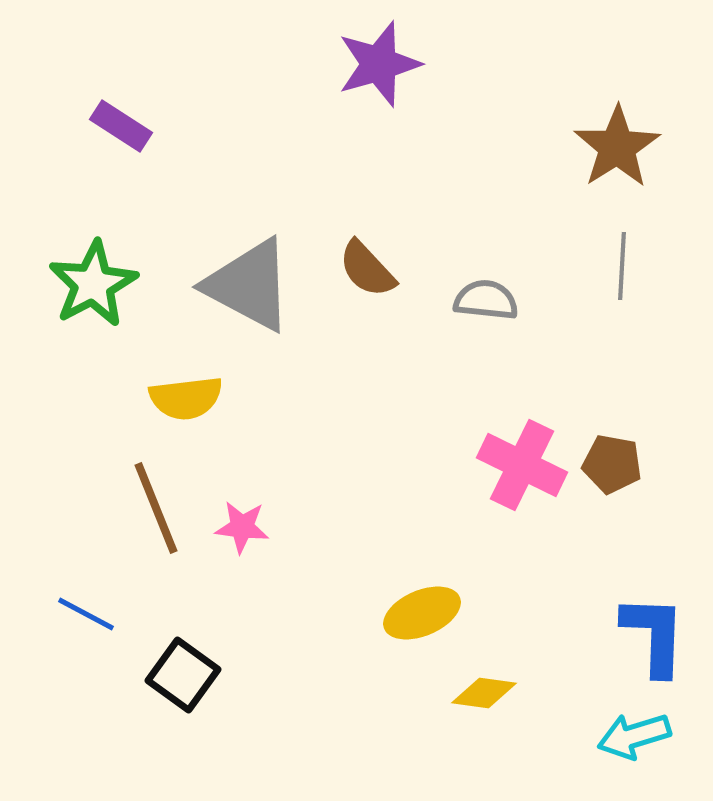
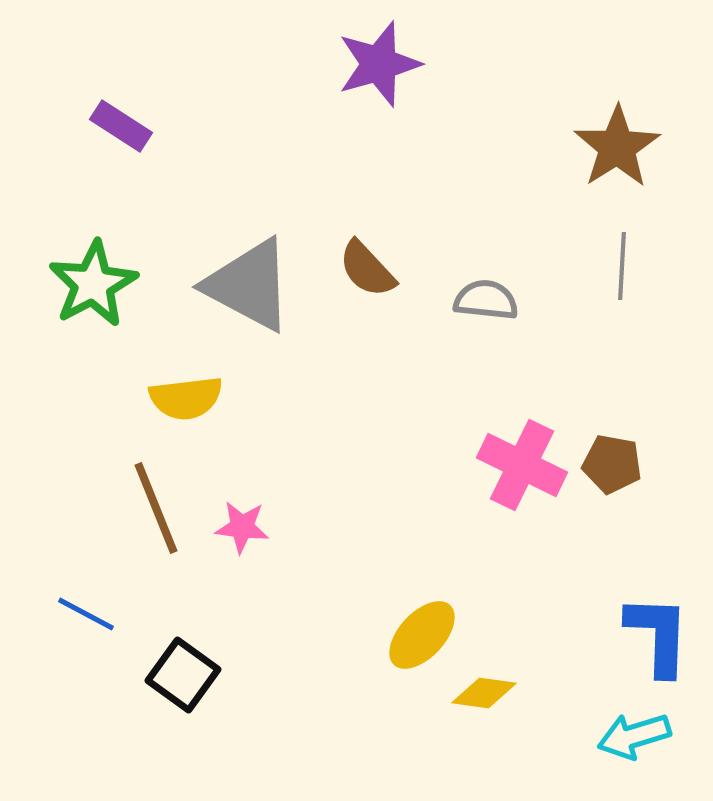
yellow ellipse: moved 22 px down; rotated 24 degrees counterclockwise
blue L-shape: moved 4 px right
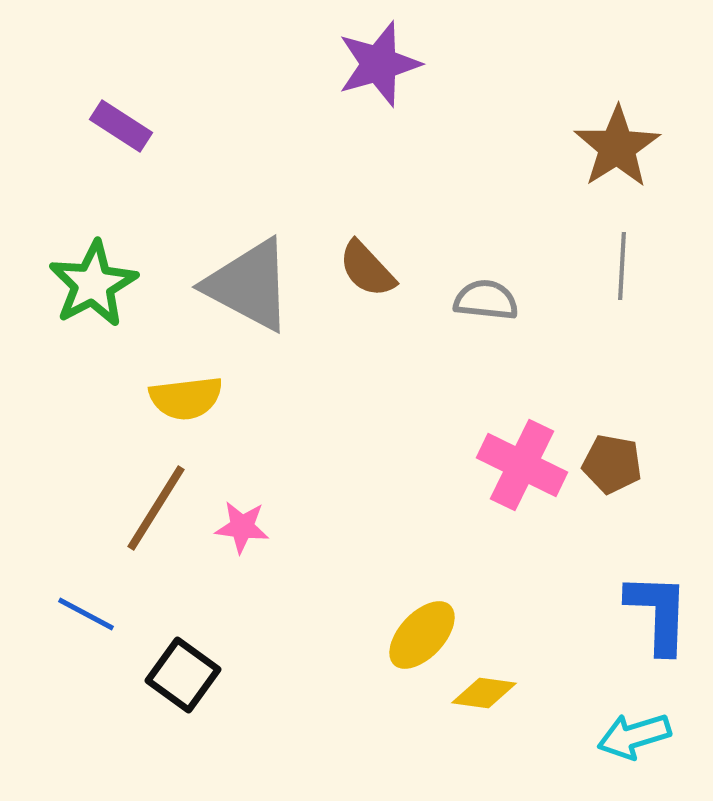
brown line: rotated 54 degrees clockwise
blue L-shape: moved 22 px up
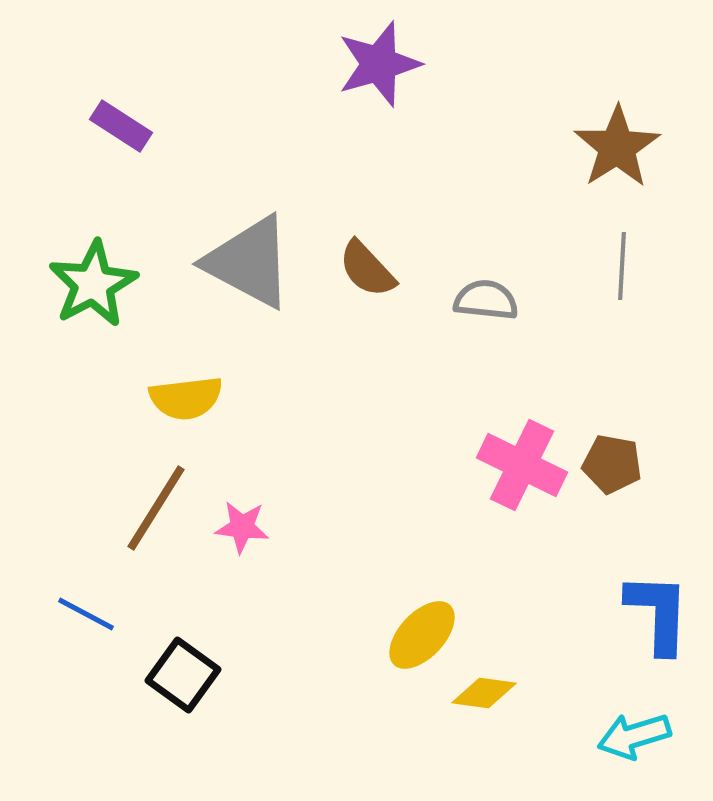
gray triangle: moved 23 px up
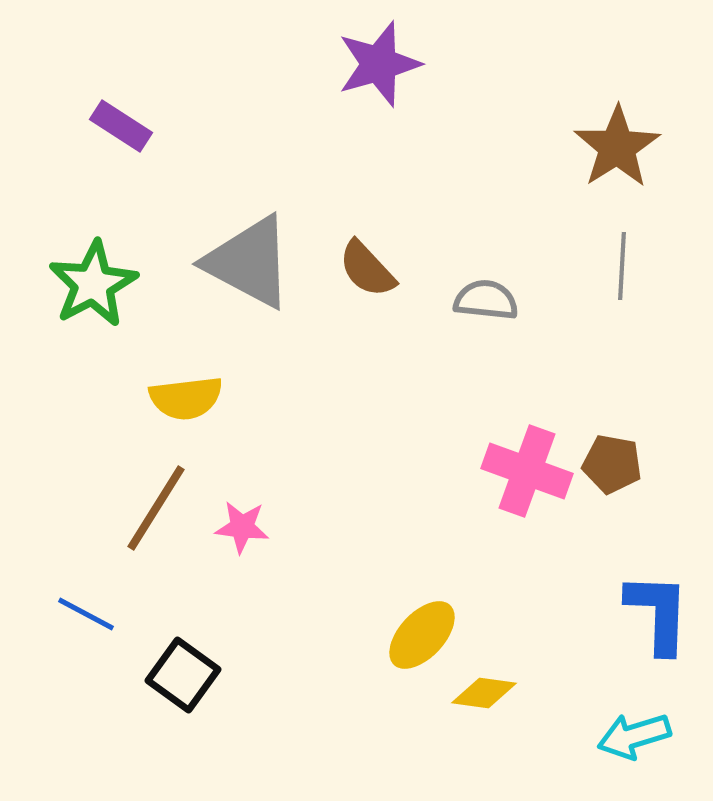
pink cross: moved 5 px right, 6 px down; rotated 6 degrees counterclockwise
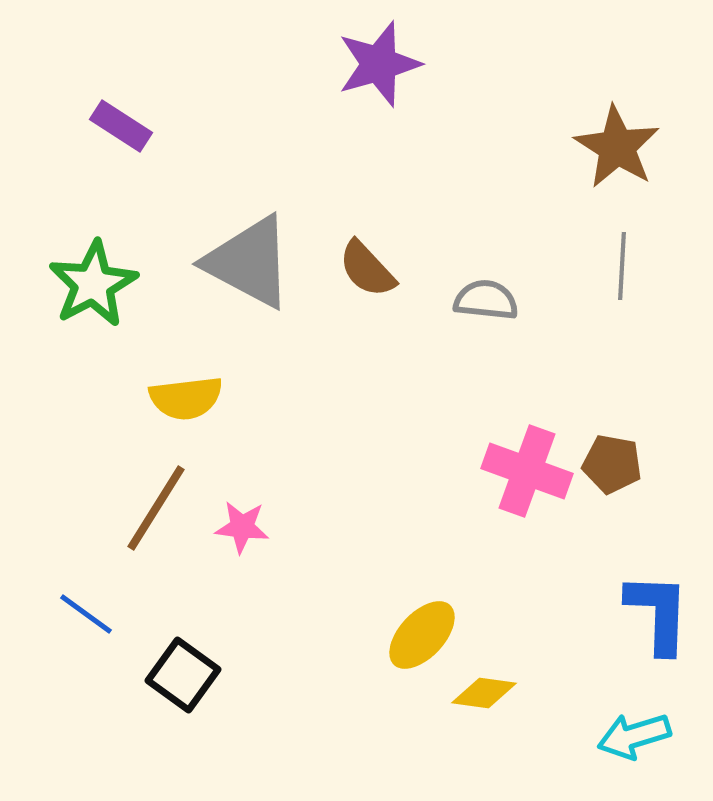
brown star: rotated 8 degrees counterclockwise
blue line: rotated 8 degrees clockwise
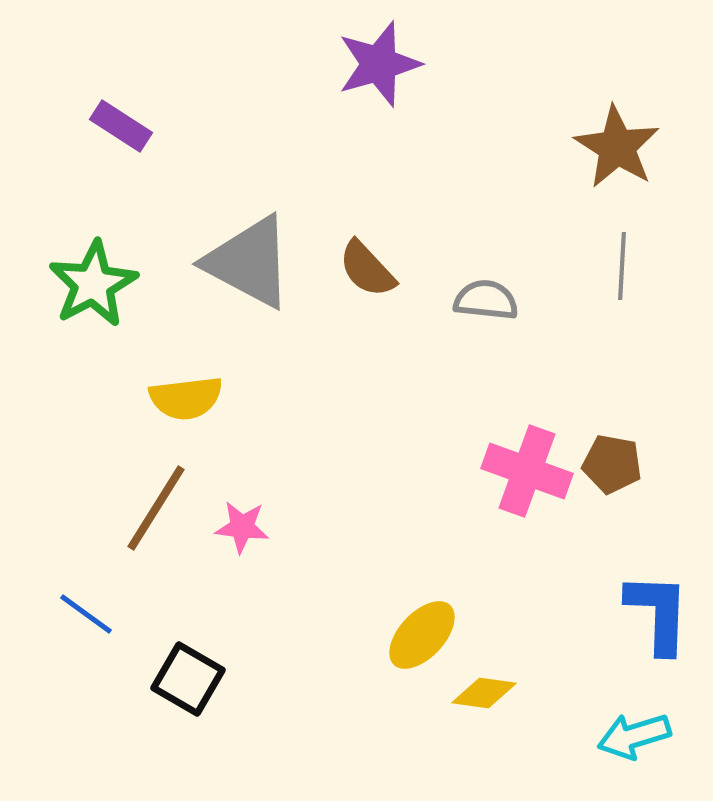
black square: moved 5 px right, 4 px down; rotated 6 degrees counterclockwise
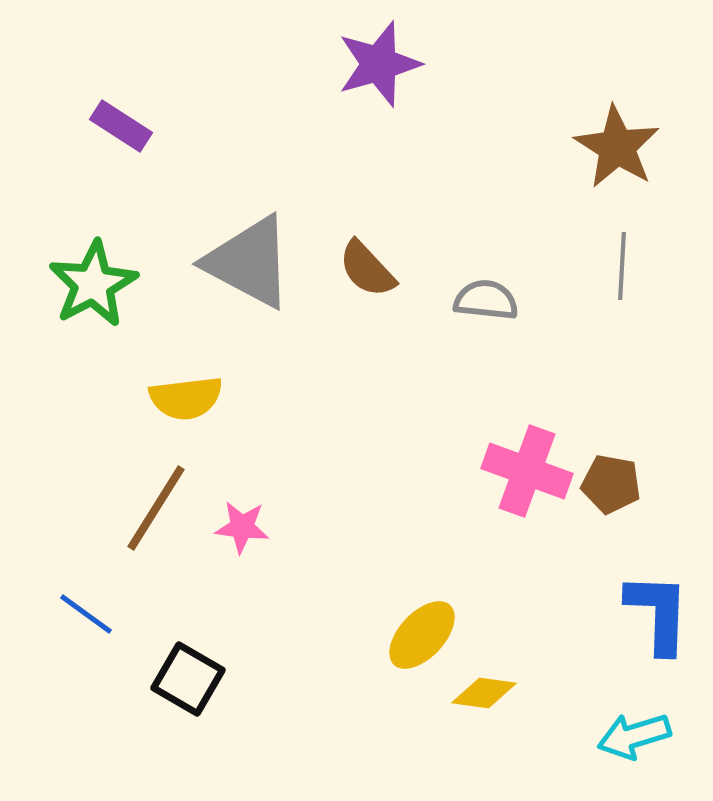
brown pentagon: moved 1 px left, 20 px down
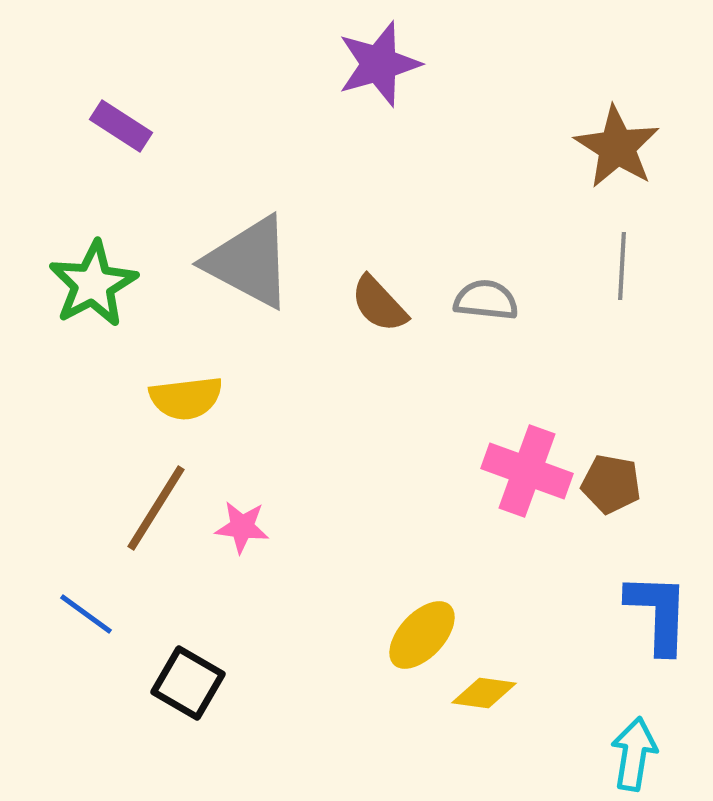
brown semicircle: moved 12 px right, 35 px down
black square: moved 4 px down
cyan arrow: moved 18 px down; rotated 116 degrees clockwise
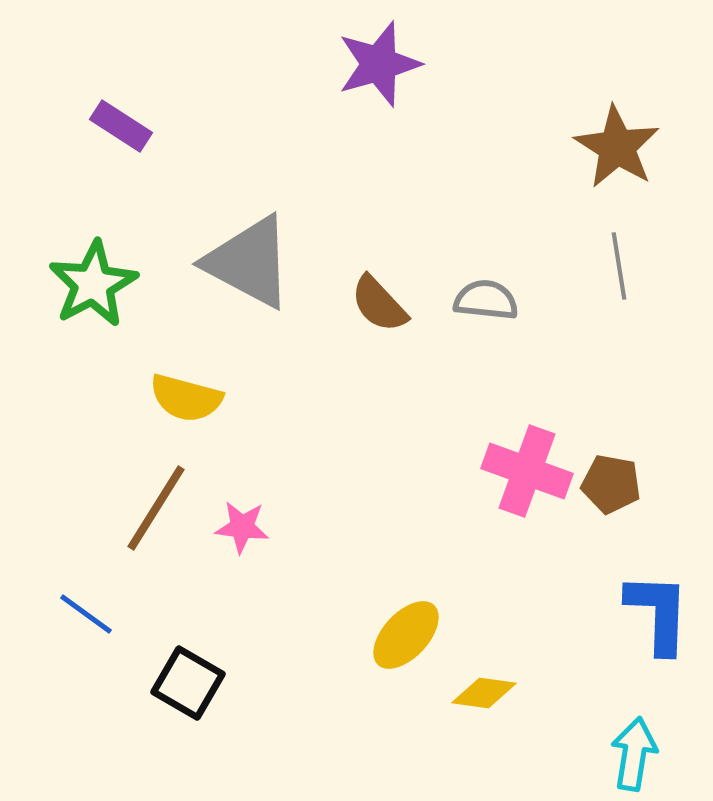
gray line: moved 3 px left; rotated 12 degrees counterclockwise
yellow semicircle: rotated 22 degrees clockwise
yellow ellipse: moved 16 px left
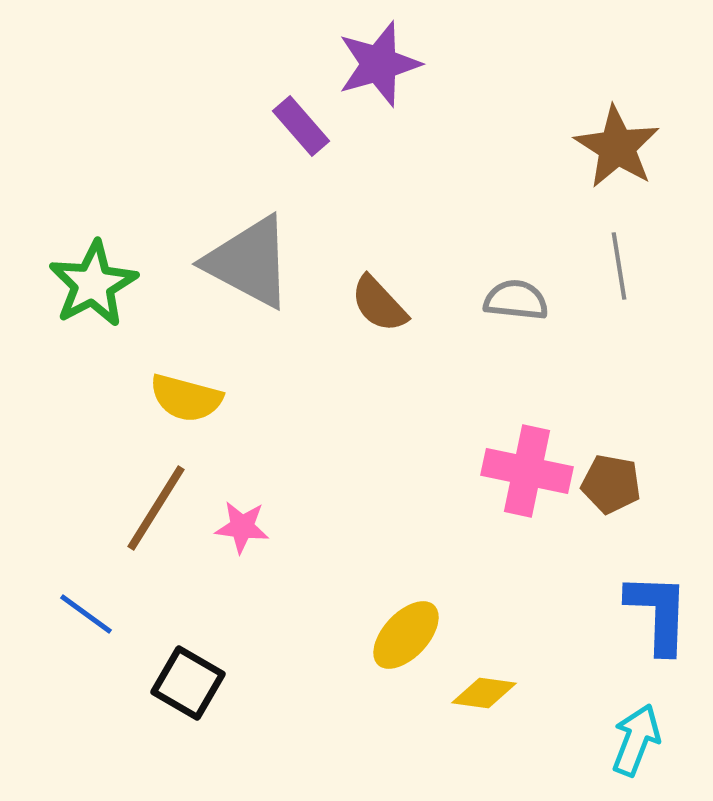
purple rectangle: moved 180 px right; rotated 16 degrees clockwise
gray semicircle: moved 30 px right
pink cross: rotated 8 degrees counterclockwise
cyan arrow: moved 2 px right, 14 px up; rotated 12 degrees clockwise
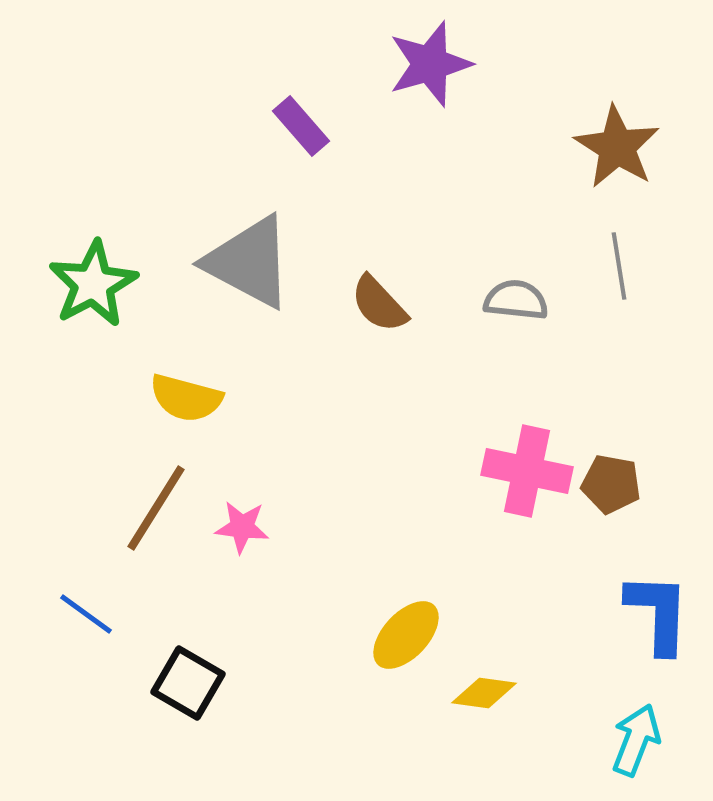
purple star: moved 51 px right
